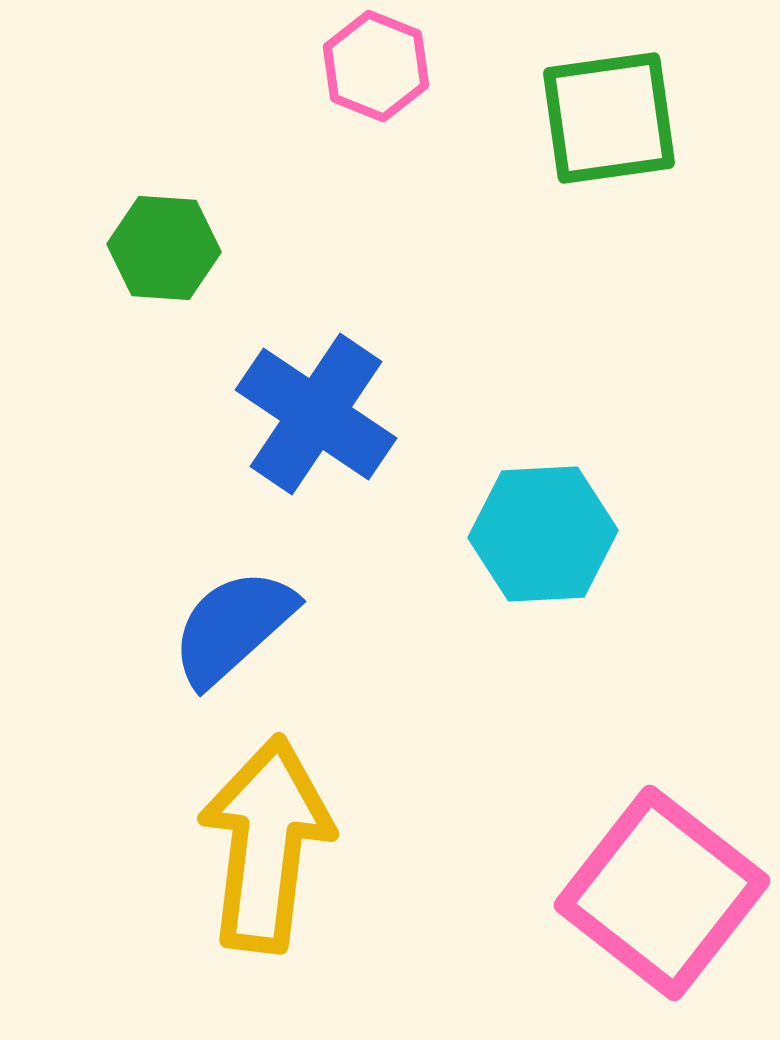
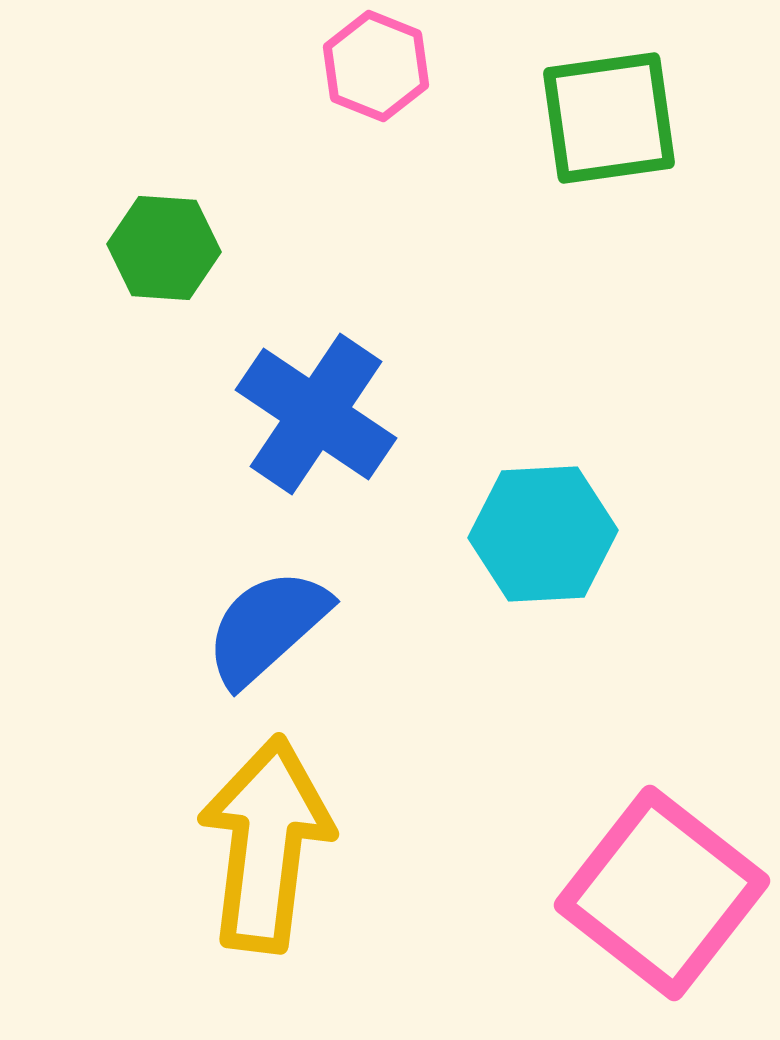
blue semicircle: moved 34 px right
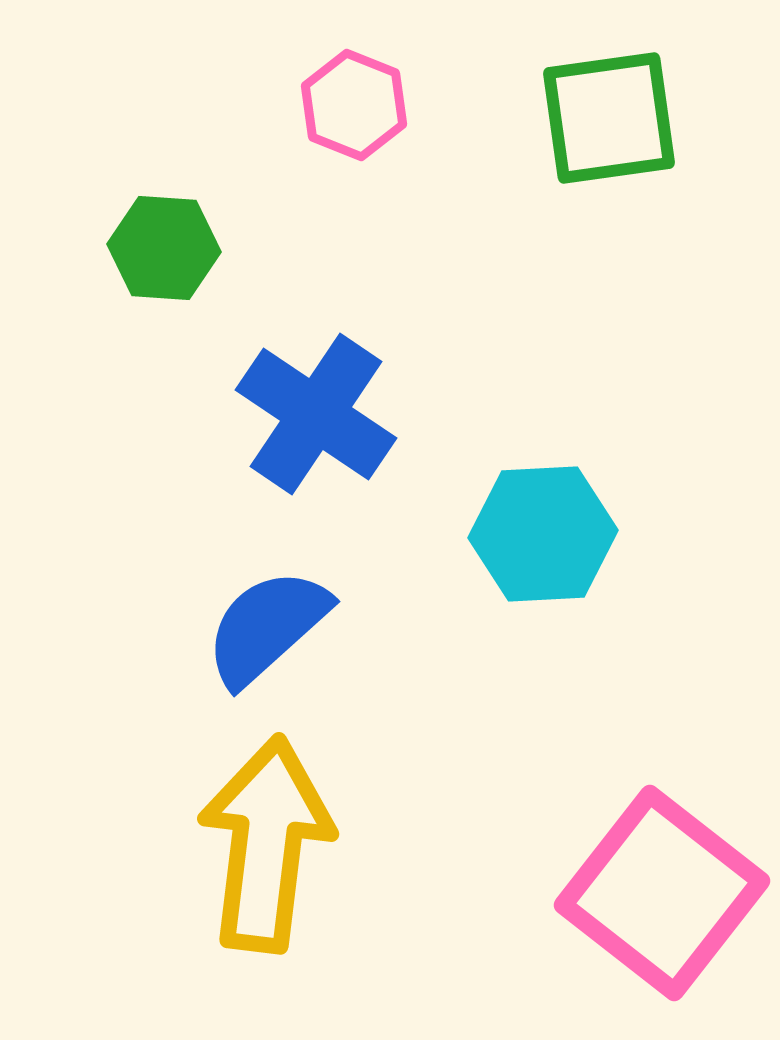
pink hexagon: moved 22 px left, 39 px down
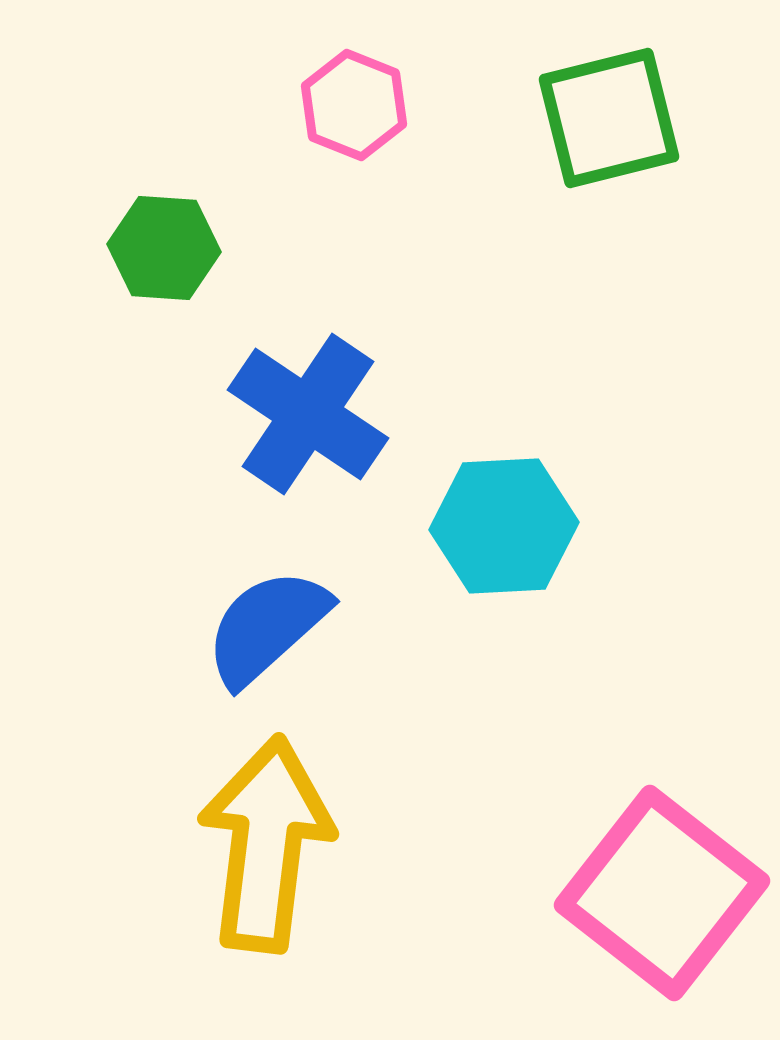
green square: rotated 6 degrees counterclockwise
blue cross: moved 8 px left
cyan hexagon: moved 39 px left, 8 px up
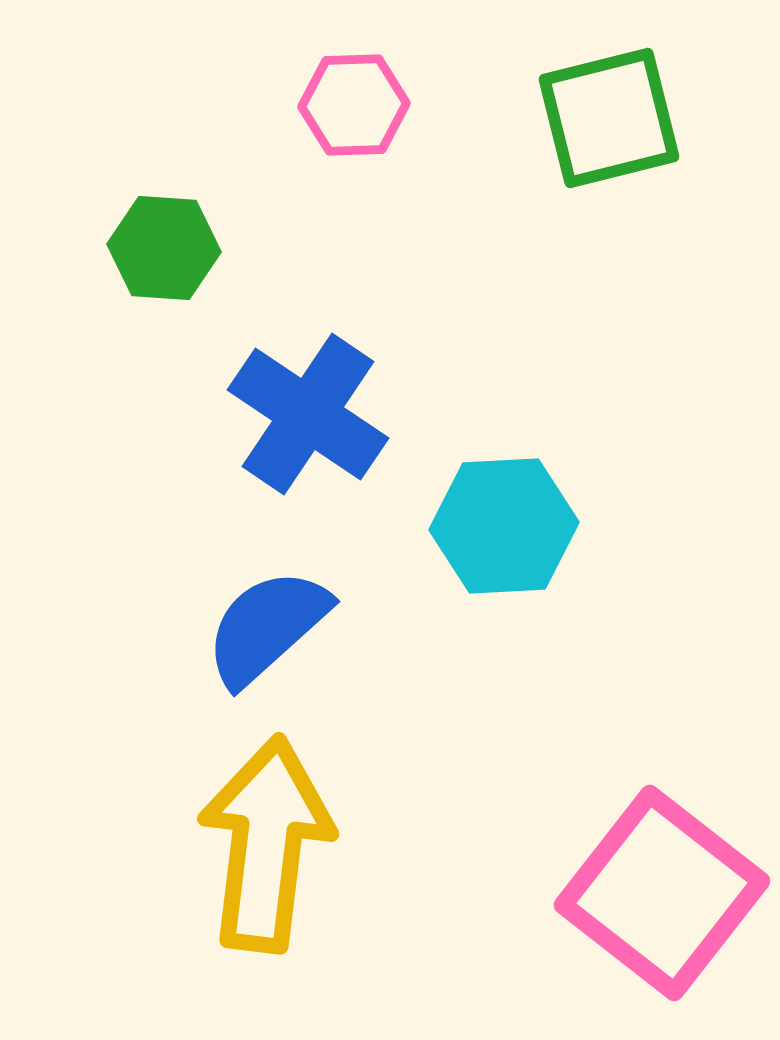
pink hexagon: rotated 24 degrees counterclockwise
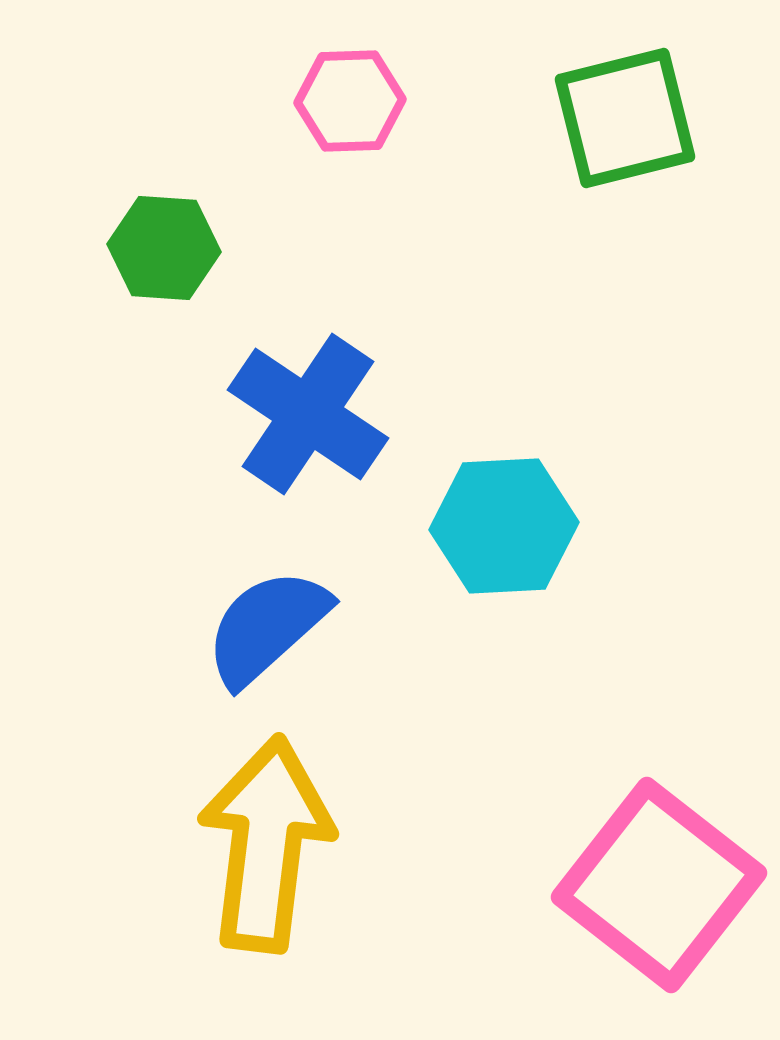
pink hexagon: moved 4 px left, 4 px up
green square: moved 16 px right
pink square: moved 3 px left, 8 px up
